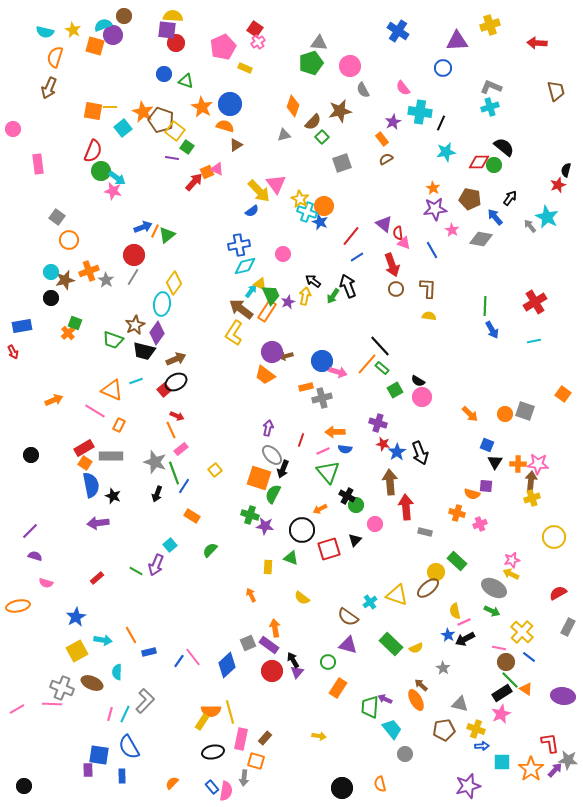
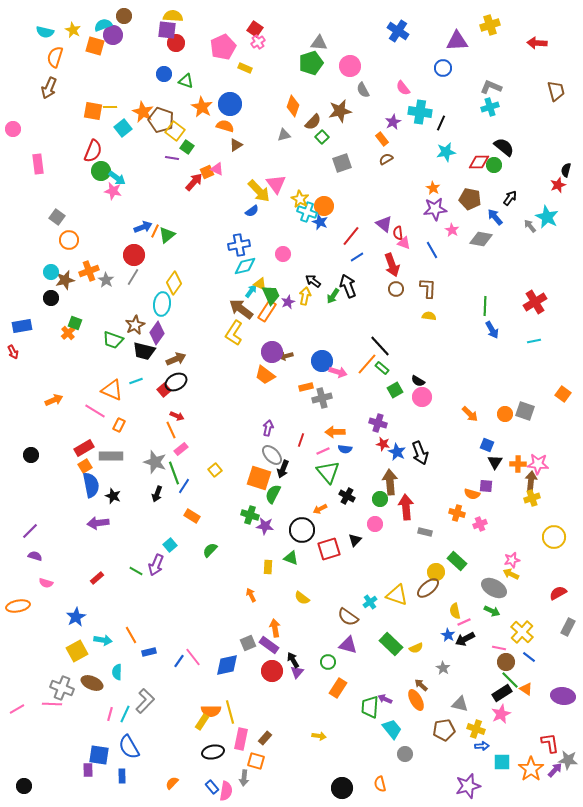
blue star at (397, 452): rotated 12 degrees counterclockwise
orange square at (85, 463): moved 3 px down; rotated 24 degrees clockwise
green circle at (356, 505): moved 24 px right, 6 px up
blue diamond at (227, 665): rotated 30 degrees clockwise
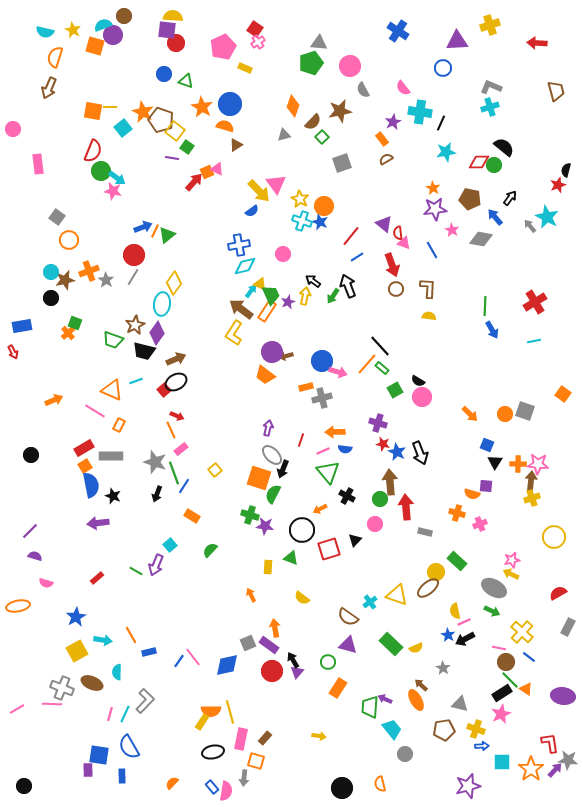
cyan cross at (307, 212): moved 5 px left, 9 px down
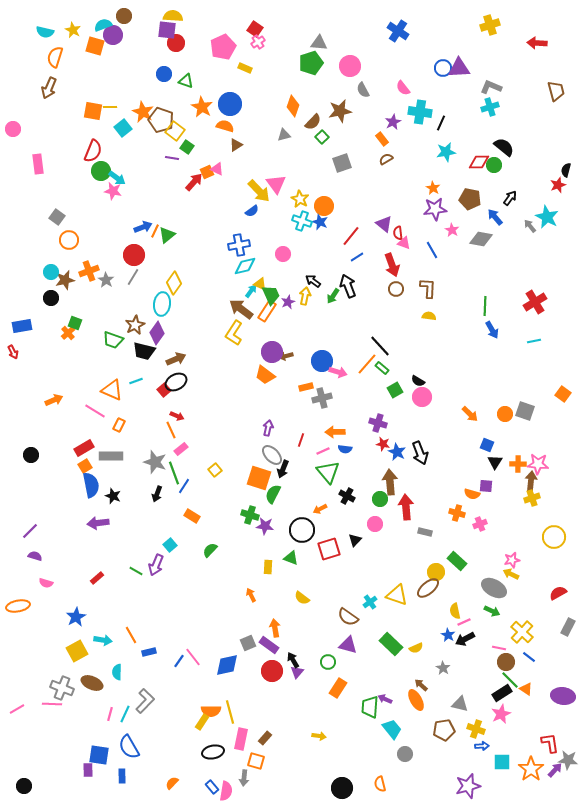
purple triangle at (457, 41): moved 2 px right, 27 px down
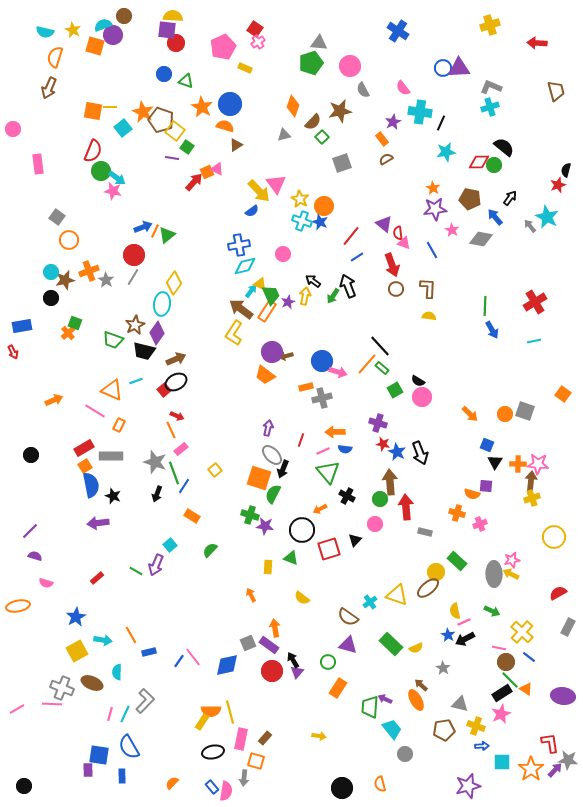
gray ellipse at (494, 588): moved 14 px up; rotated 60 degrees clockwise
yellow cross at (476, 729): moved 3 px up
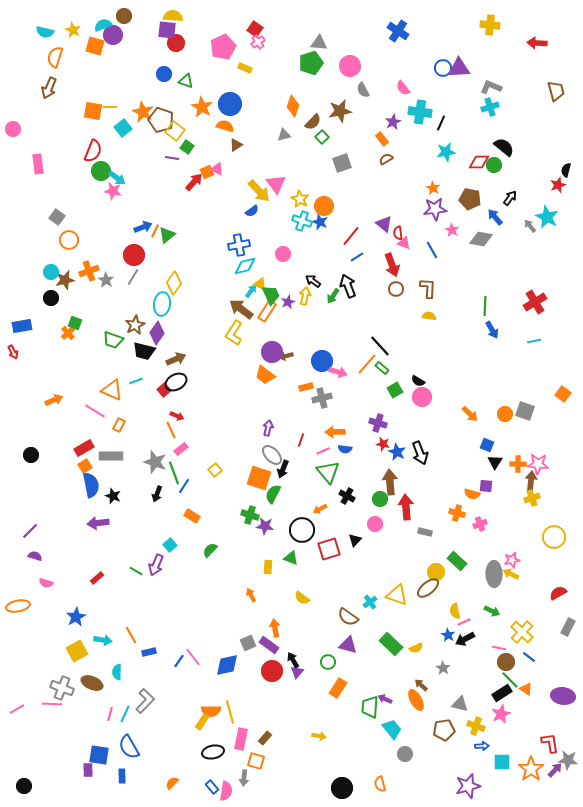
yellow cross at (490, 25): rotated 24 degrees clockwise
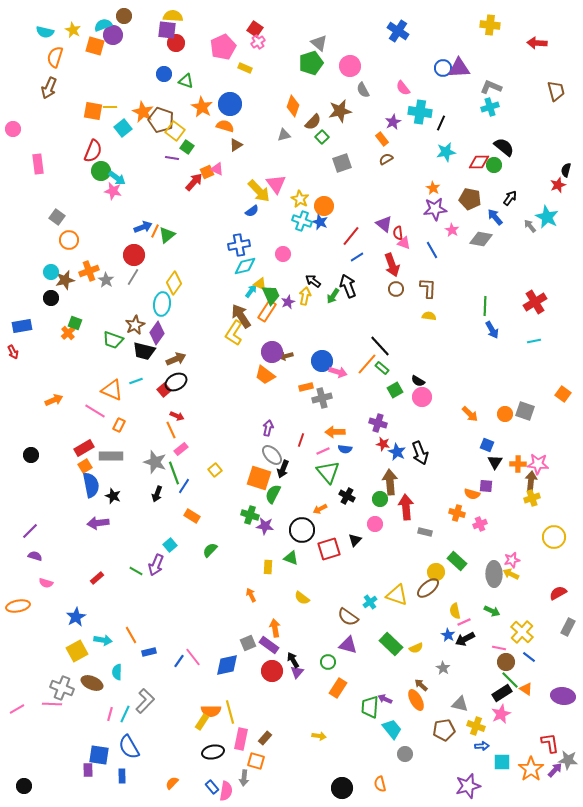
gray triangle at (319, 43): rotated 36 degrees clockwise
brown arrow at (241, 309): moved 7 px down; rotated 20 degrees clockwise
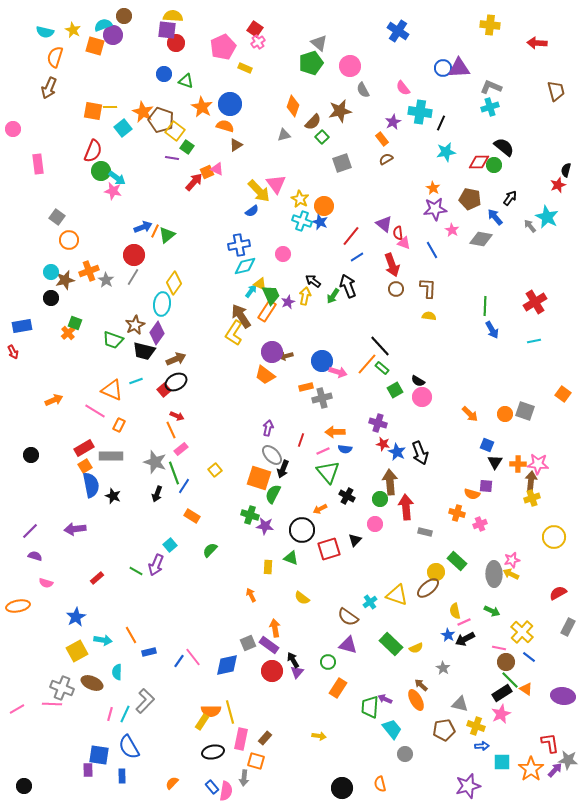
purple arrow at (98, 523): moved 23 px left, 6 px down
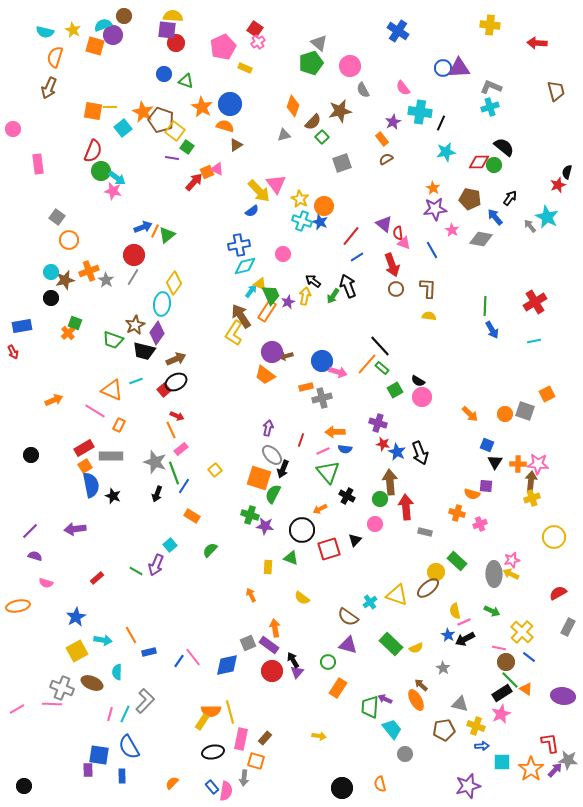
black semicircle at (566, 170): moved 1 px right, 2 px down
orange square at (563, 394): moved 16 px left; rotated 28 degrees clockwise
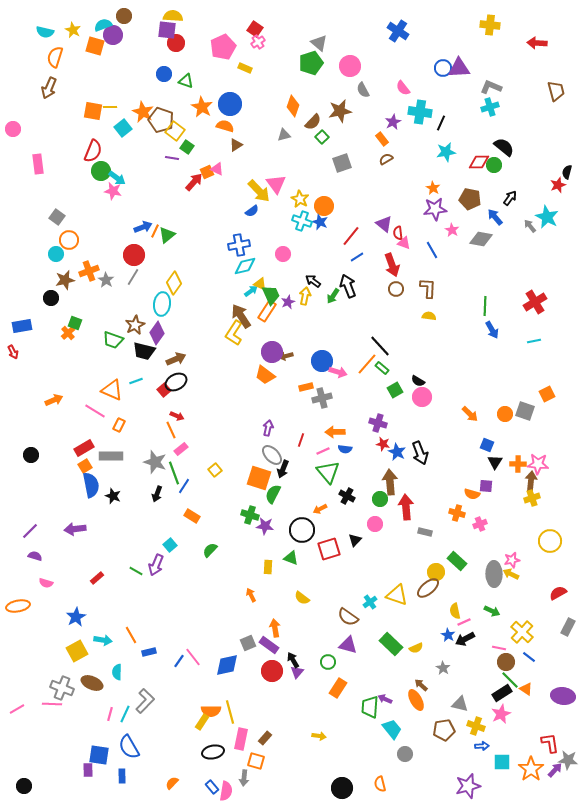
cyan circle at (51, 272): moved 5 px right, 18 px up
cyan arrow at (251, 291): rotated 16 degrees clockwise
yellow circle at (554, 537): moved 4 px left, 4 px down
